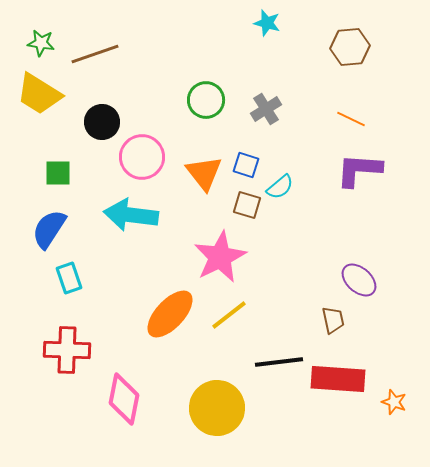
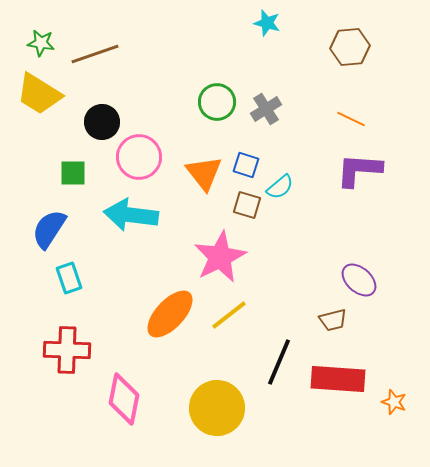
green circle: moved 11 px right, 2 px down
pink circle: moved 3 px left
green square: moved 15 px right
brown trapezoid: rotated 88 degrees clockwise
black line: rotated 60 degrees counterclockwise
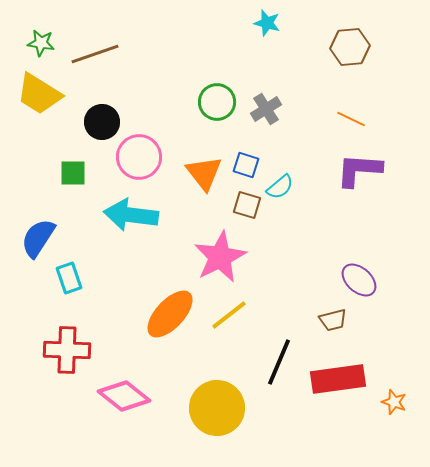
blue semicircle: moved 11 px left, 9 px down
red rectangle: rotated 12 degrees counterclockwise
pink diamond: moved 3 px up; rotated 63 degrees counterclockwise
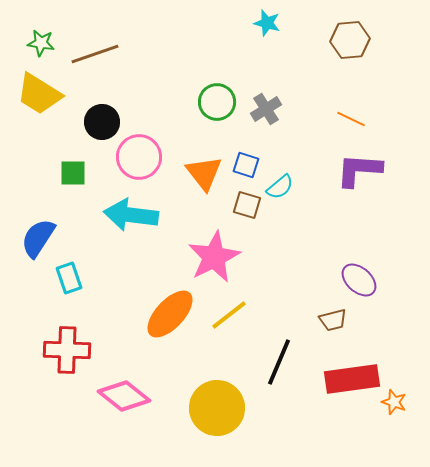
brown hexagon: moved 7 px up
pink star: moved 6 px left
red rectangle: moved 14 px right
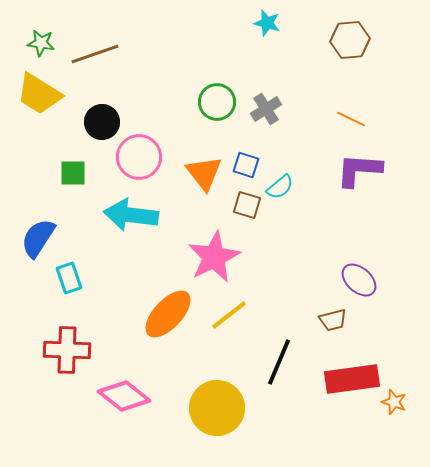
orange ellipse: moved 2 px left
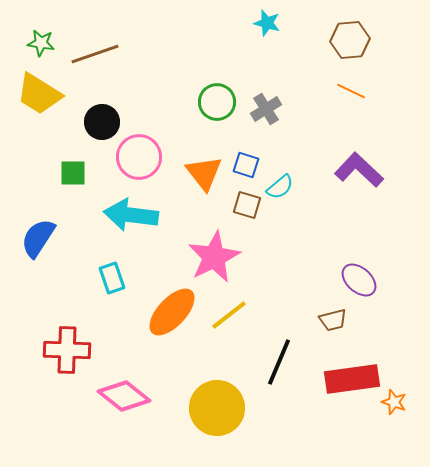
orange line: moved 28 px up
purple L-shape: rotated 39 degrees clockwise
cyan rectangle: moved 43 px right
orange ellipse: moved 4 px right, 2 px up
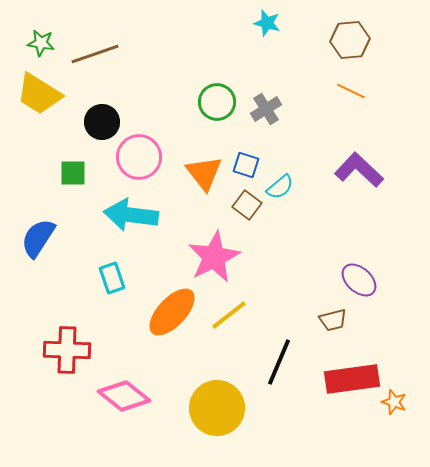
brown square: rotated 20 degrees clockwise
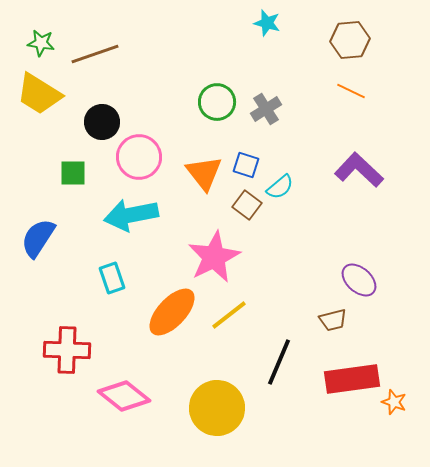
cyan arrow: rotated 18 degrees counterclockwise
